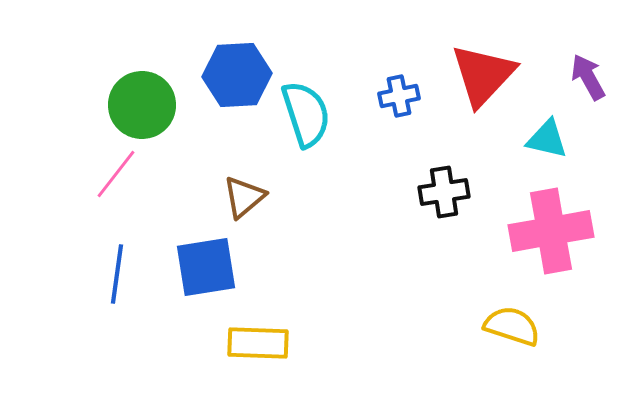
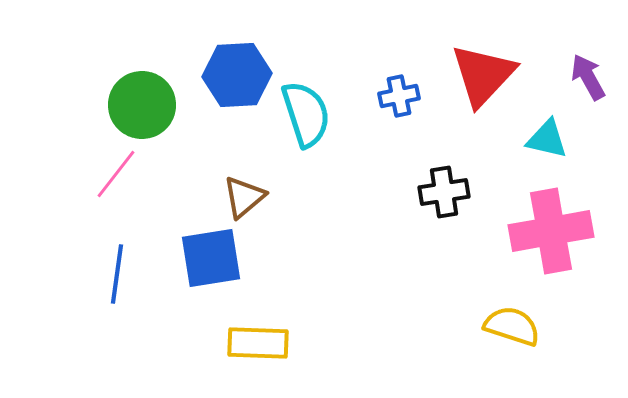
blue square: moved 5 px right, 9 px up
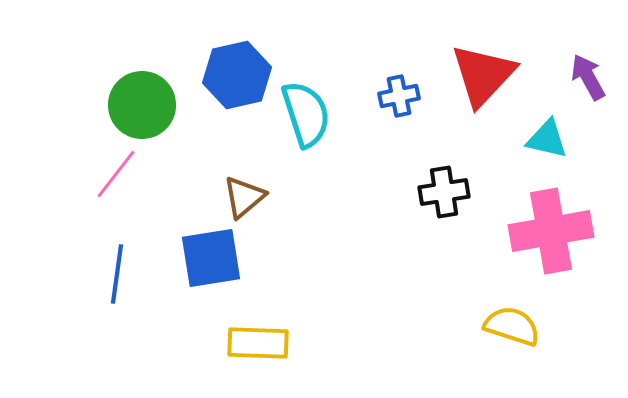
blue hexagon: rotated 10 degrees counterclockwise
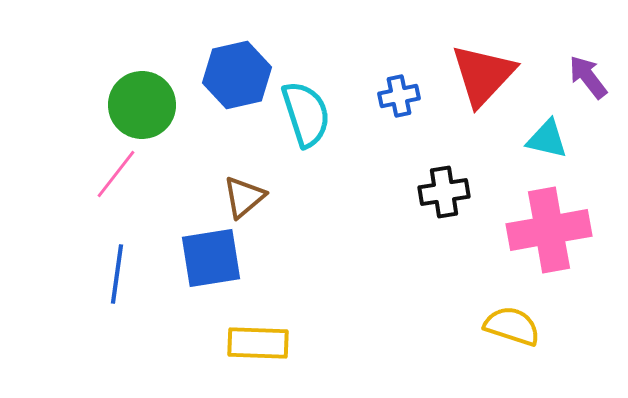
purple arrow: rotated 9 degrees counterclockwise
pink cross: moved 2 px left, 1 px up
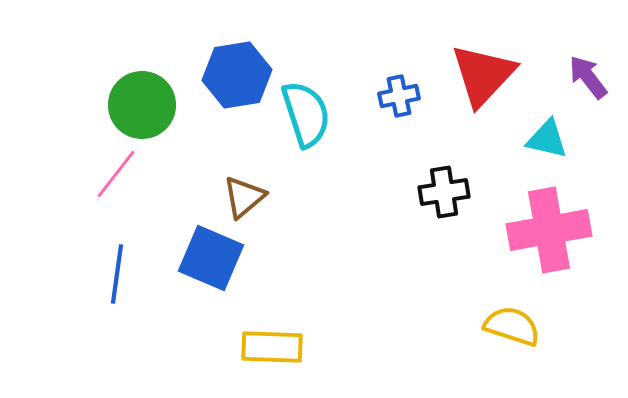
blue hexagon: rotated 4 degrees clockwise
blue square: rotated 32 degrees clockwise
yellow rectangle: moved 14 px right, 4 px down
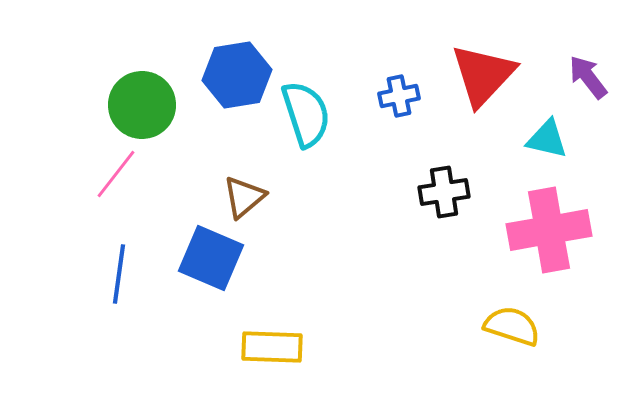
blue line: moved 2 px right
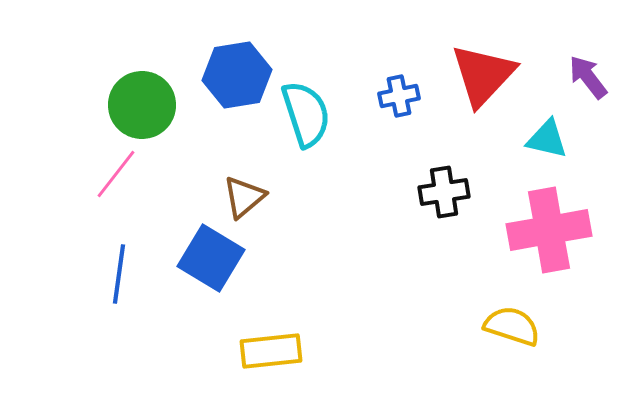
blue square: rotated 8 degrees clockwise
yellow rectangle: moved 1 px left, 4 px down; rotated 8 degrees counterclockwise
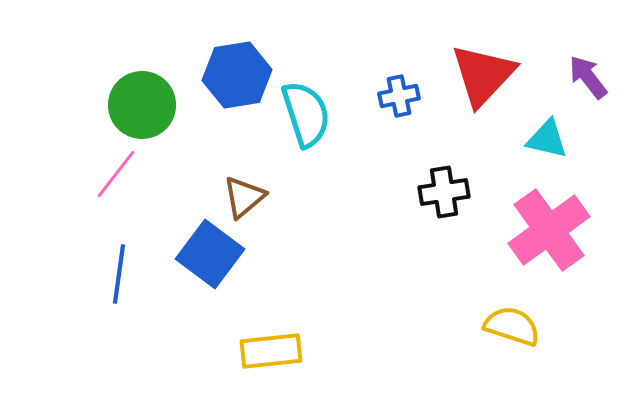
pink cross: rotated 26 degrees counterclockwise
blue square: moved 1 px left, 4 px up; rotated 6 degrees clockwise
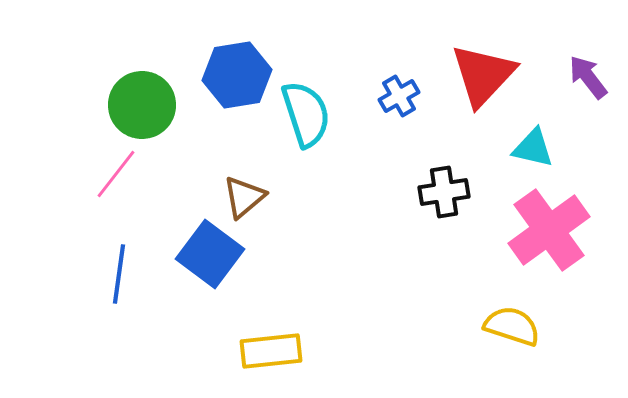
blue cross: rotated 18 degrees counterclockwise
cyan triangle: moved 14 px left, 9 px down
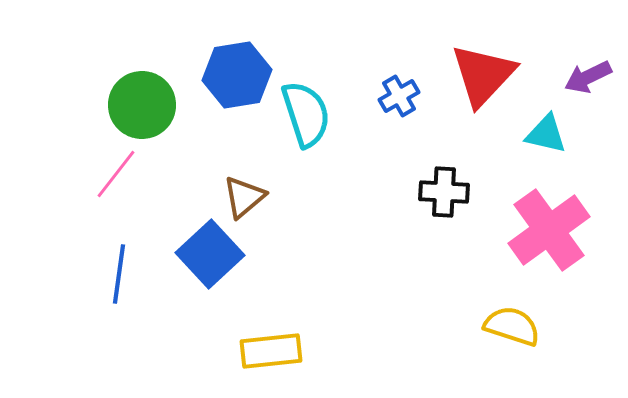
purple arrow: rotated 78 degrees counterclockwise
cyan triangle: moved 13 px right, 14 px up
black cross: rotated 12 degrees clockwise
blue square: rotated 10 degrees clockwise
